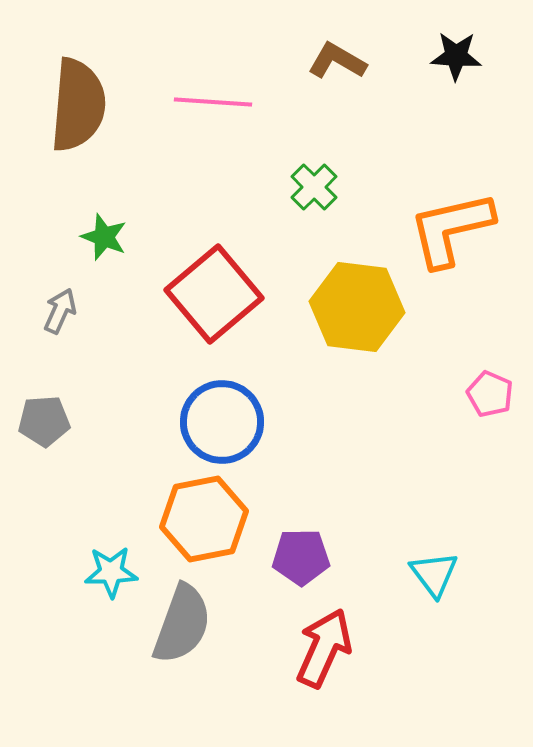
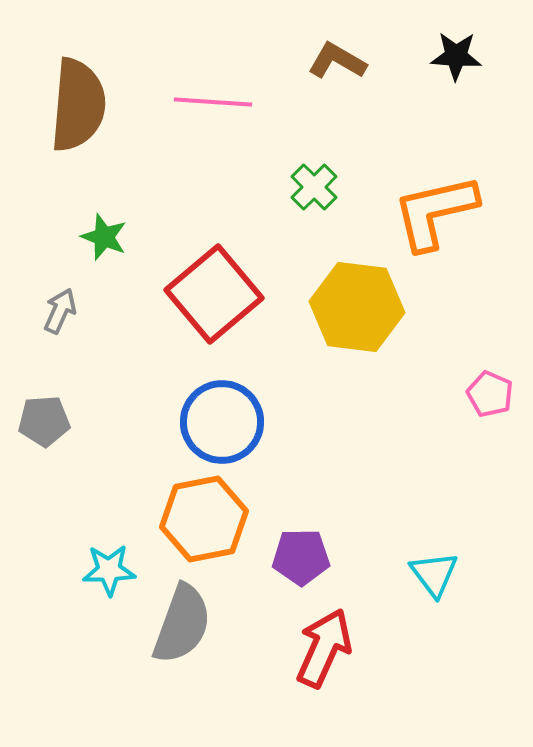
orange L-shape: moved 16 px left, 17 px up
cyan star: moved 2 px left, 2 px up
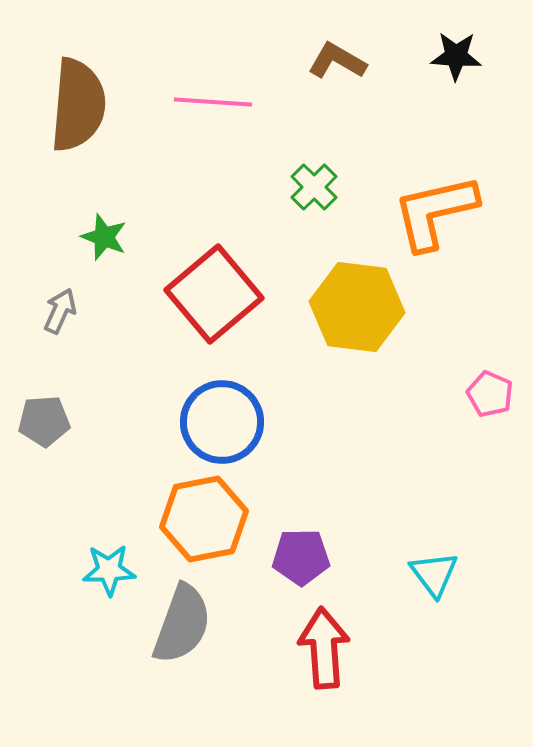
red arrow: rotated 28 degrees counterclockwise
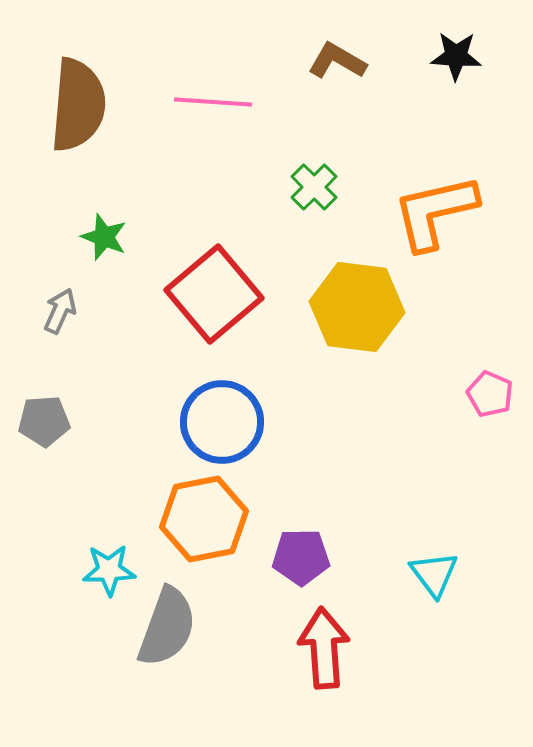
gray semicircle: moved 15 px left, 3 px down
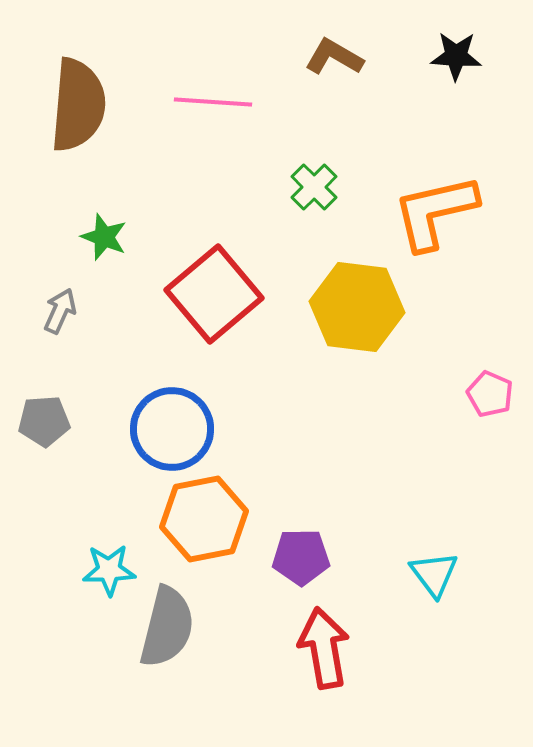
brown L-shape: moved 3 px left, 4 px up
blue circle: moved 50 px left, 7 px down
gray semicircle: rotated 6 degrees counterclockwise
red arrow: rotated 6 degrees counterclockwise
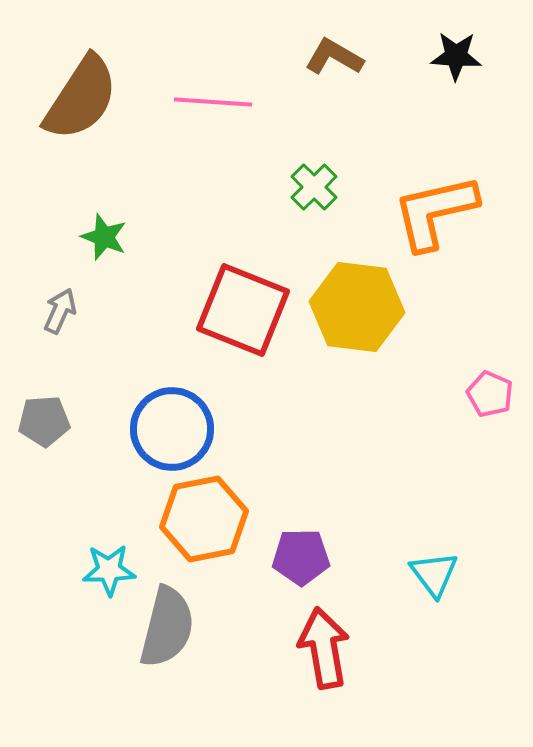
brown semicircle: moved 3 px right, 7 px up; rotated 28 degrees clockwise
red square: moved 29 px right, 16 px down; rotated 28 degrees counterclockwise
